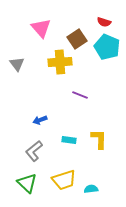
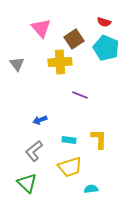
brown square: moved 3 px left
cyan pentagon: moved 1 px left, 1 px down
yellow trapezoid: moved 6 px right, 13 px up
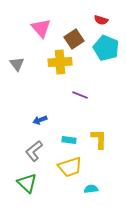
red semicircle: moved 3 px left, 2 px up
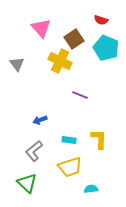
yellow cross: moved 1 px up; rotated 30 degrees clockwise
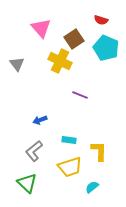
yellow L-shape: moved 12 px down
cyan semicircle: moved 1 px right, 2 px up; rotated 32 degrees counterclockwise
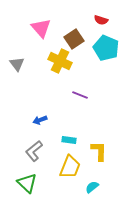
yellow trapezoid: rotated 50 degrees counterclockwise
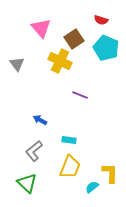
blue arrow: rotated 48 degrees clockwise
yellow L-shape: moved 11 px right, 22 px down
